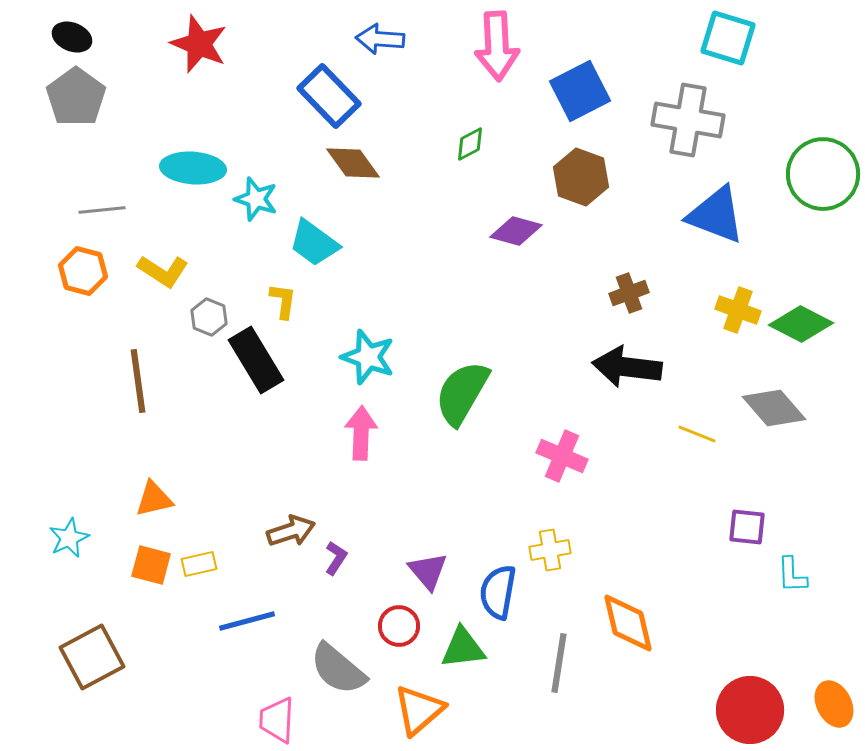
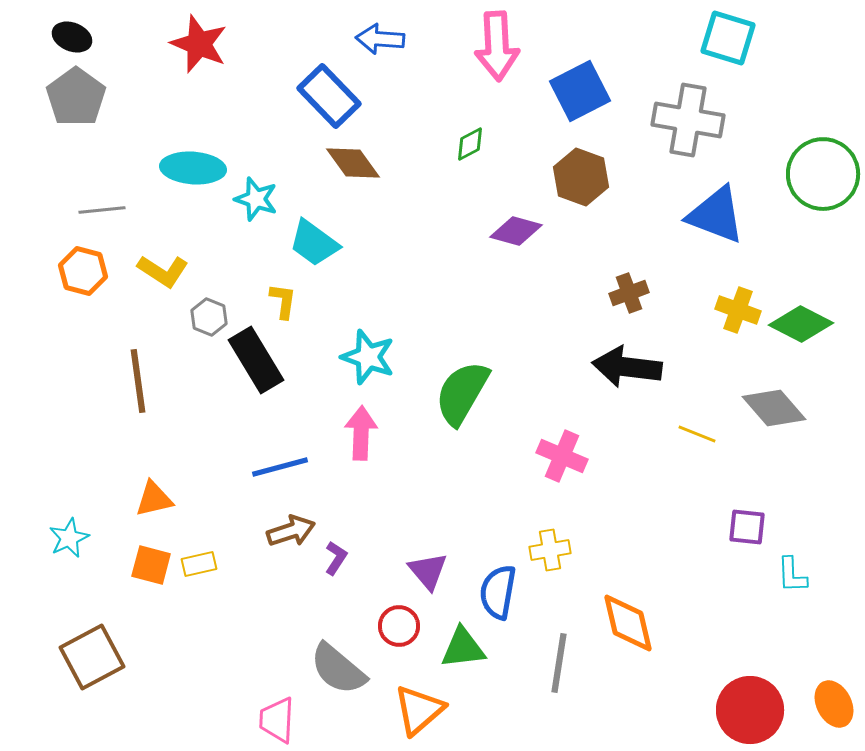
blue line at (247, 621): moved 33 px right, 154 px up
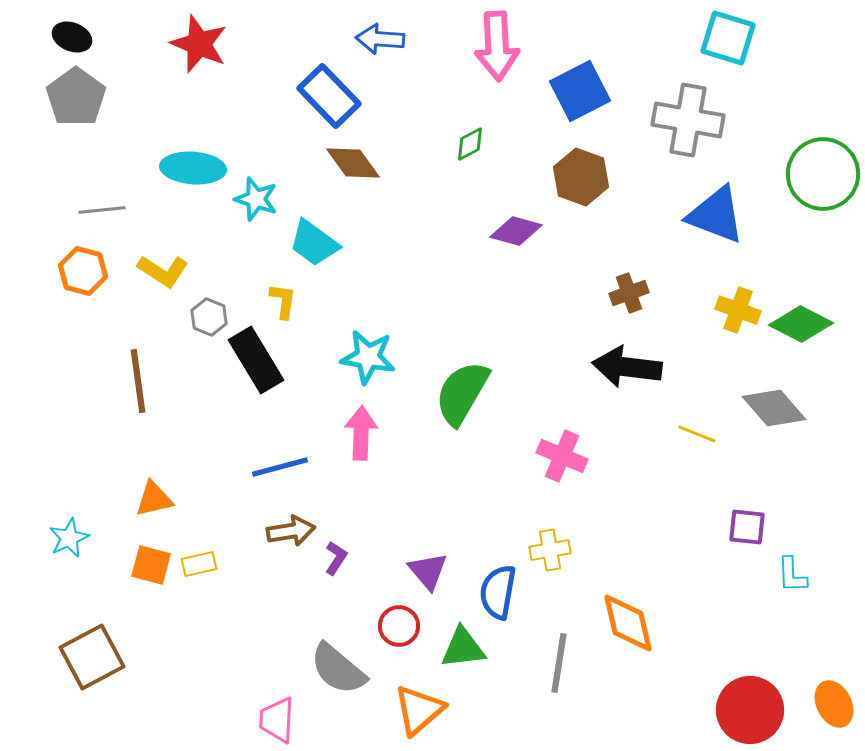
cyan star at (368, 357): rotated 10 degrees counterclockwise
brown arrow at (291, 531): rotated 9 degrees clockwise
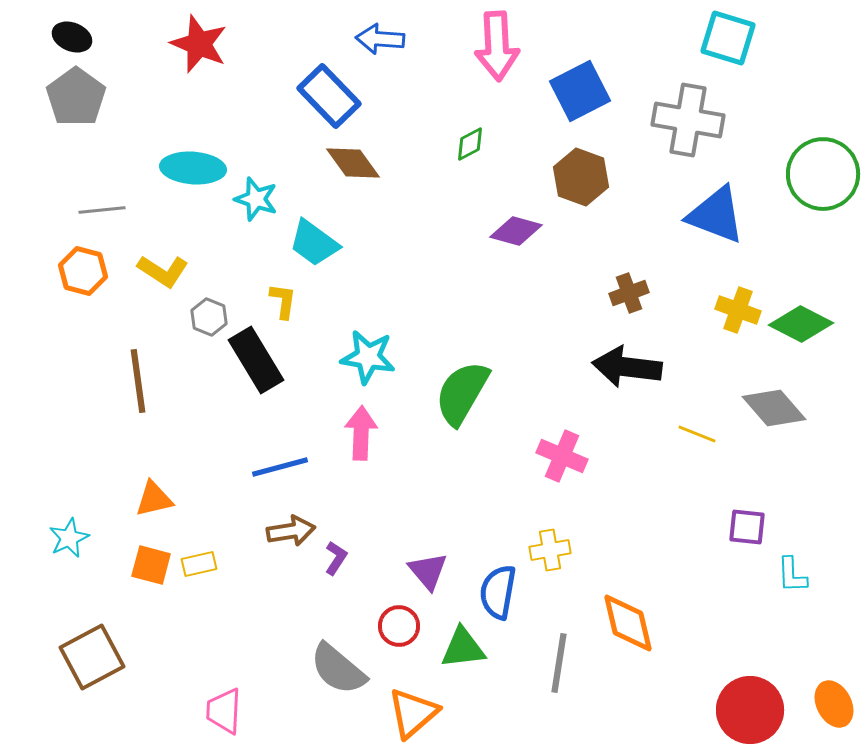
orange triangle at (419, 710): moved 6 px left, 3 px down
pink trapezoid at (277, 720): moved 53 px left, 9 px up
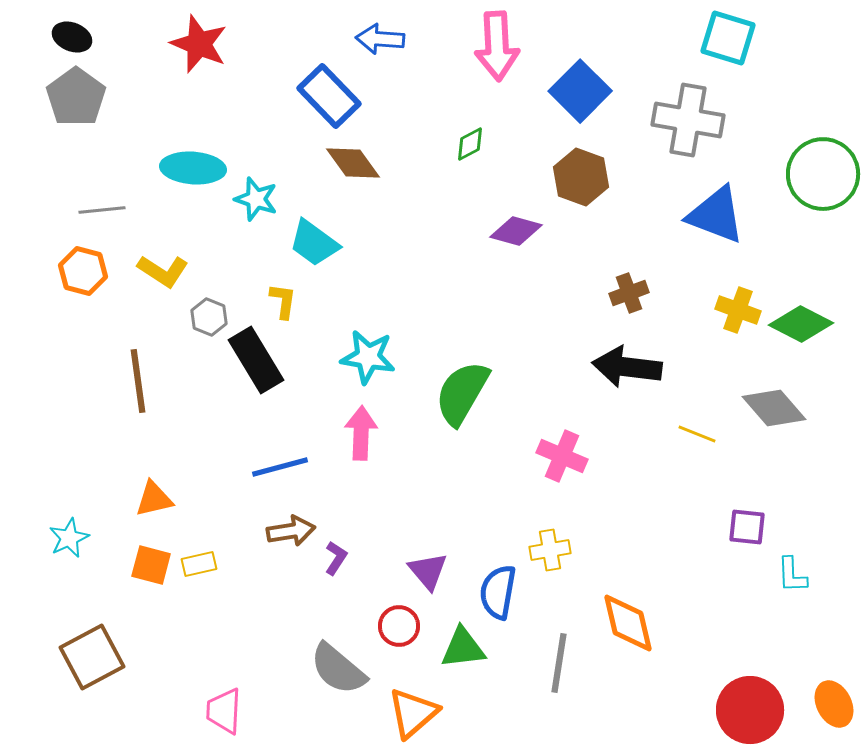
blue square at (580, 91): rotated 18 degrees counterclockwise
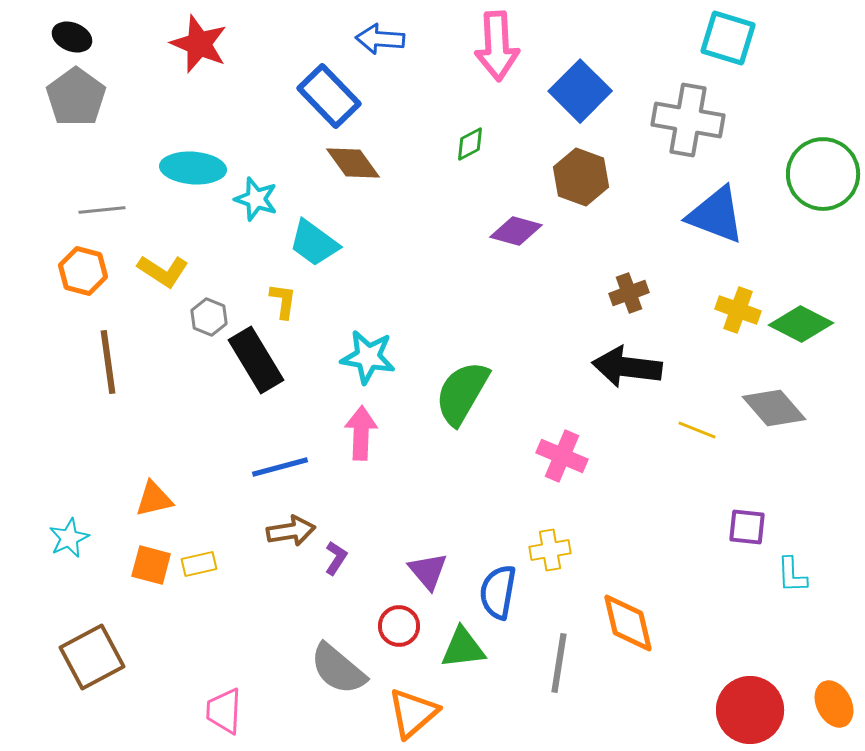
brown line at (138, 381): moved 30 px left, 19 px up
yellow line at (697, 434): moved 4 px up
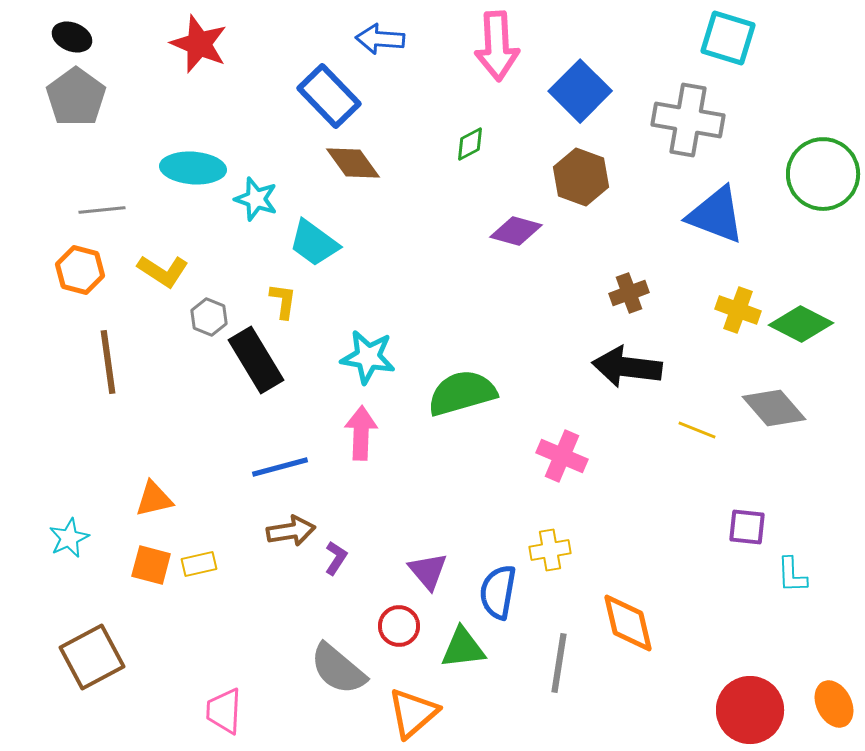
orange hexagon at (83, 271): moved 3 px left, 1 px up
green semicircle at (462, 393): rotated 44 degrees clockwise
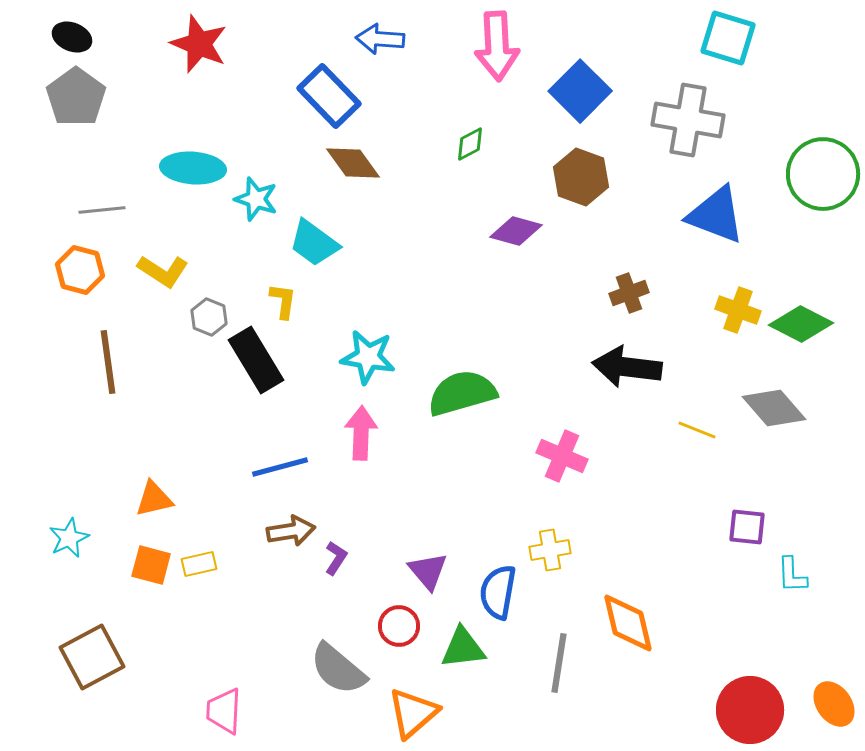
orange ellipse at (834, 704): rotated 9 degrees counterclockwise
